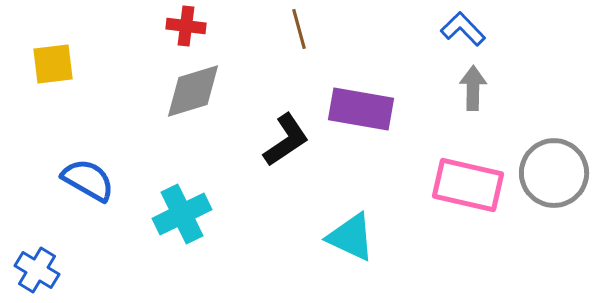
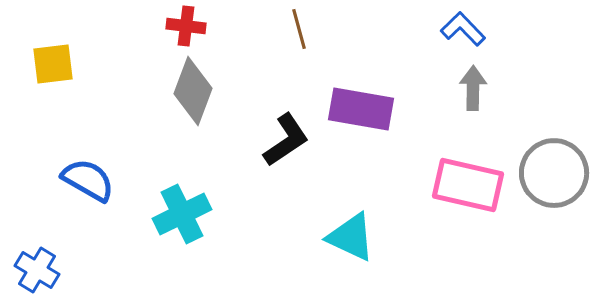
gray diamond: rotated 52 degrees counterclockwise
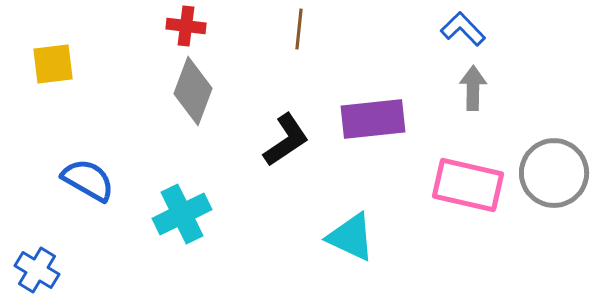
brown line: rotated 21 degrees clockwise
purple rectangle: moved 12 px right, 10 px down; rotated 16 degrees counterclockwise
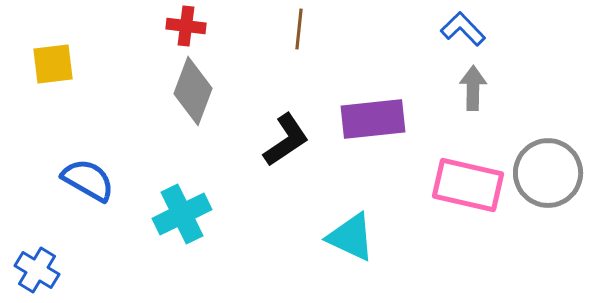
gray circle: moved 6 px left
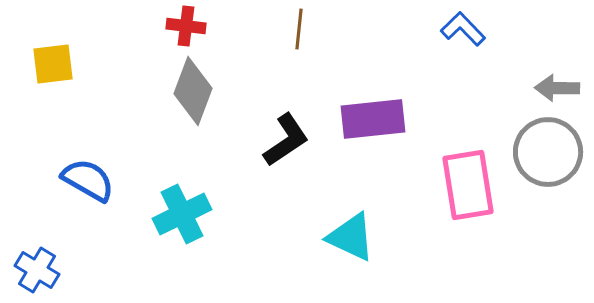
gray arrow: moved 84 px right; rotated 90 degrees counterclockwise
gray circle: moved 21 px up
pink rectangle: rotated 68 degrees clockwise
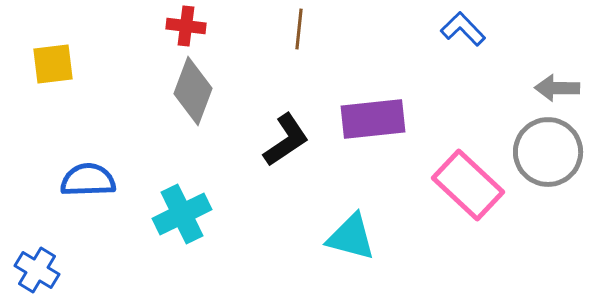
blue semicircle: rotated 32 degrees counterclockwise
pink rectangle: rotated 38 degrees counterclockwise
cyan triangle: rotated 10 degrees counterclockwise
